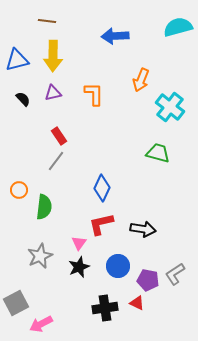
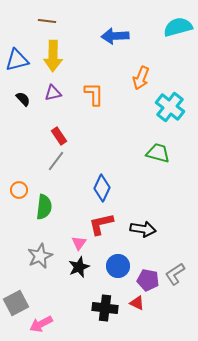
orange arrow: moved 2 px up
black cross: rotated 15 degrees clockwise
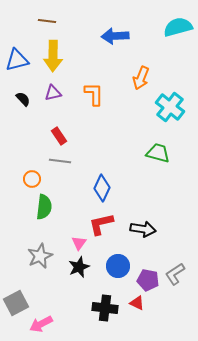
gray line: moved 4 px right; rotated 60 degrees clockwise
orange circle: moved 13 px right, 11 px up
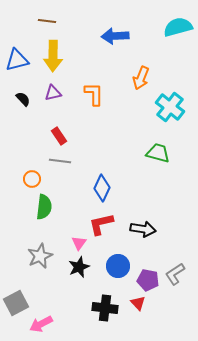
red triangle: moved 1 px right; rotated 21 degrees clockwise
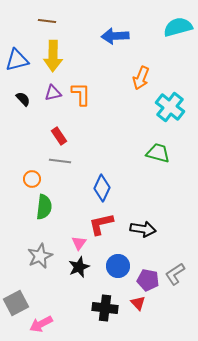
orange L-shape: moved 13 px left
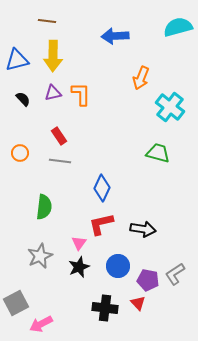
orange circle: moved 12 px left, 26 px up
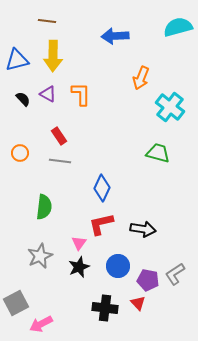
purple triangle: moved 5 px left, 1 px down; rotated 42 degrees clockwise
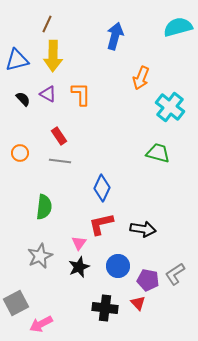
brown line: moved 3 px down; rotated 72 degrees counterclockwise
blue arrow: rotated 108 degrees clockwise
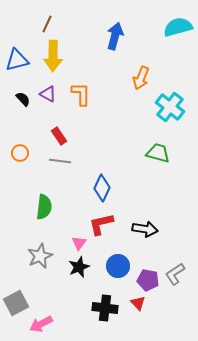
black arrow: moved 2 px right
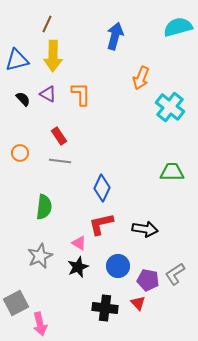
green trapezoid: moved 14 px right, 19 px down; rotated 15 degrees counterclockwise
pink triangle: rotated 35 degrees counterclockwise
black star: moved 1 px left
pink arrow: moved 1 px left; rotated 75 degrees counterclockwise
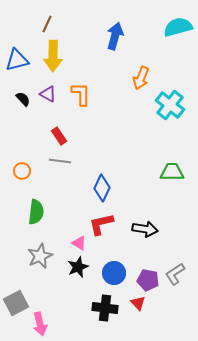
cyan cross: moved 2 px up
orange circle: moved 2 px right, 18 px down
green semicircle: moved 8 px left, 5 px down
blue circle: moved 4 px left, 7 px down
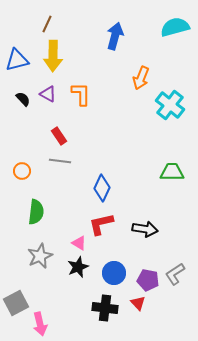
cyan semicircle: moved 3 px left
